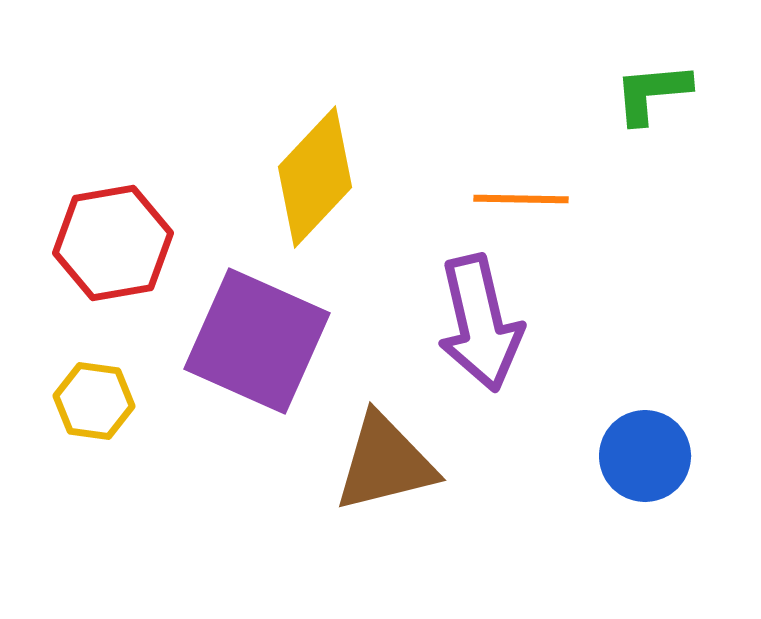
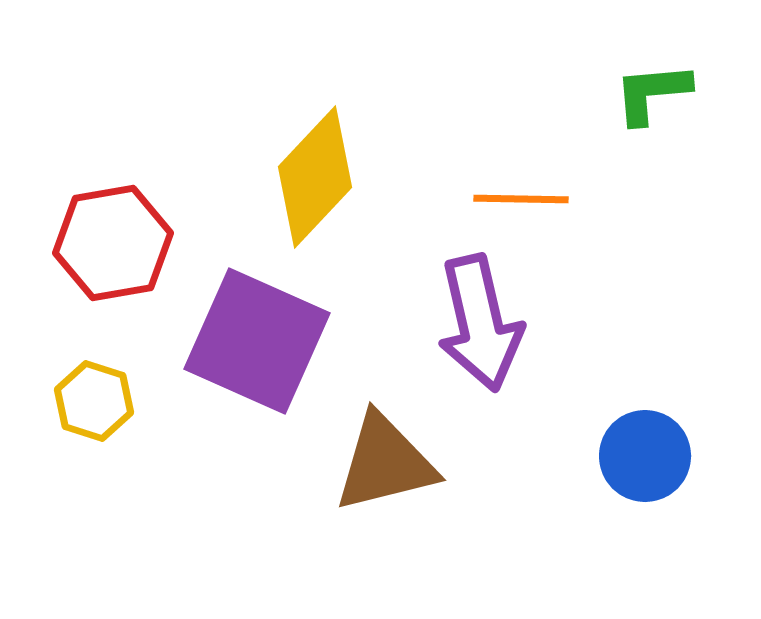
yellow hexagon: rotated 10 degrees clockwise
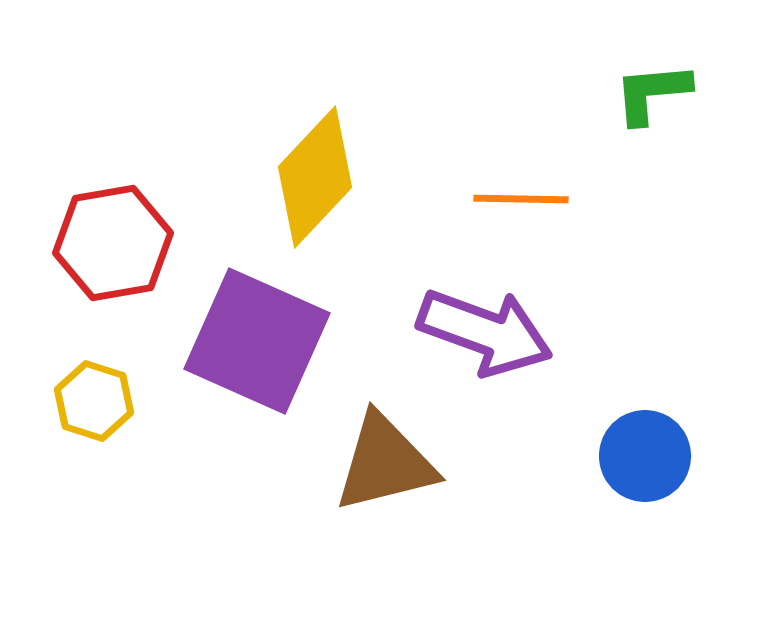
purple arrow: moved 5 px right, 9 px down; rotated 57 degrees counterclockwise
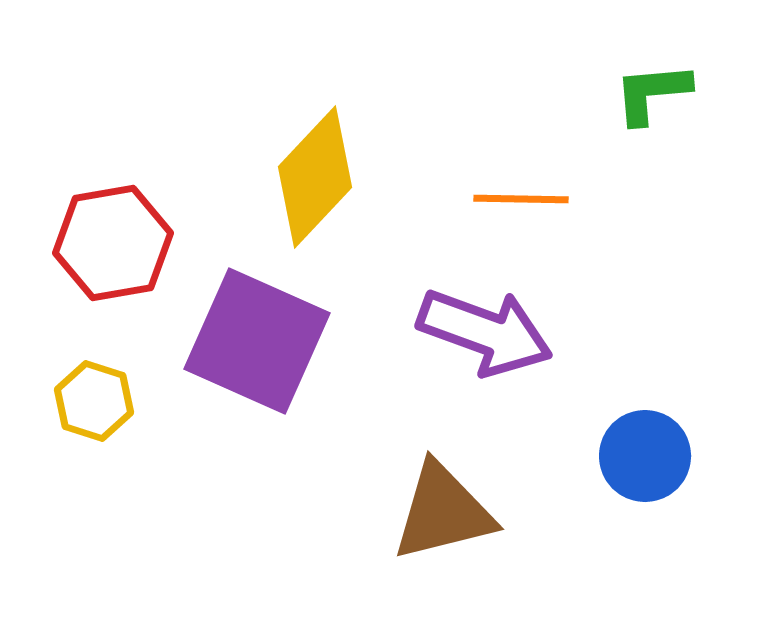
brown triangle: moved 58 px right, 49 px down
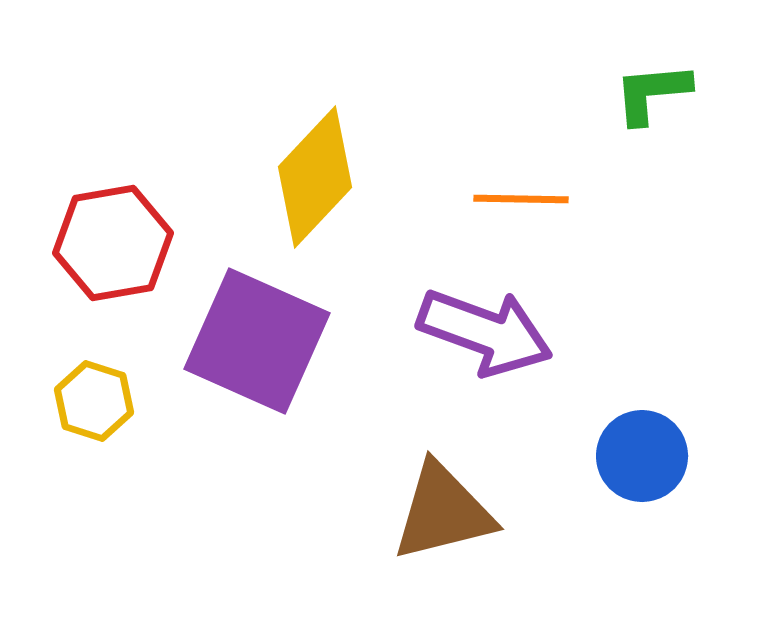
blue circle: moved 3 px left
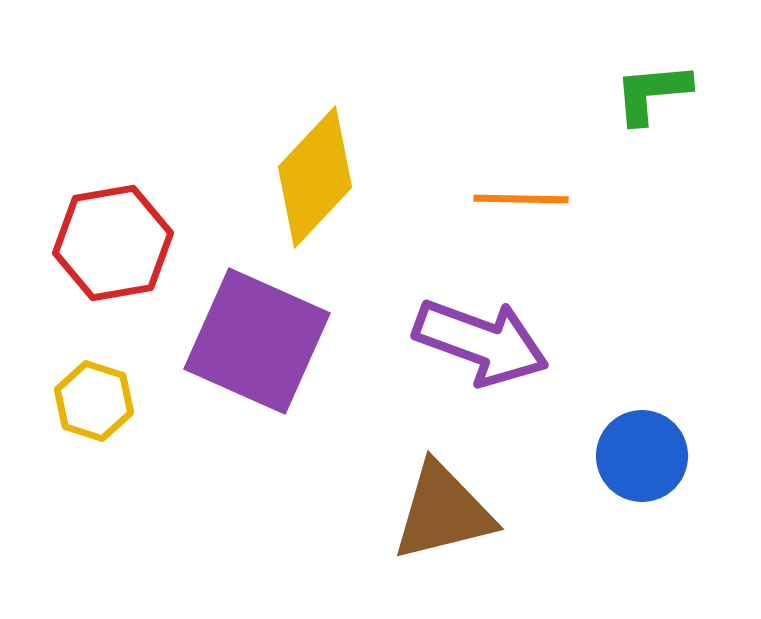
purple arrow: moved 4 px left, 10 px down
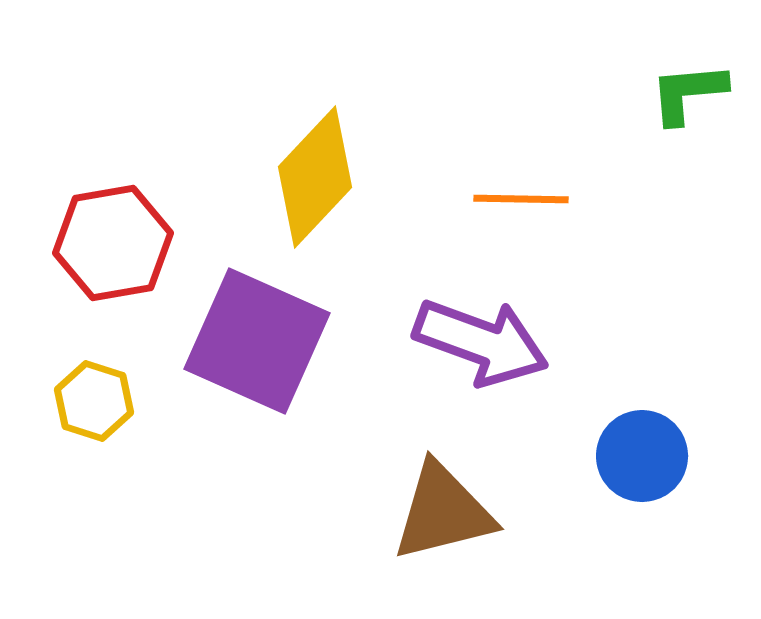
green L-shape: moved 36 px right
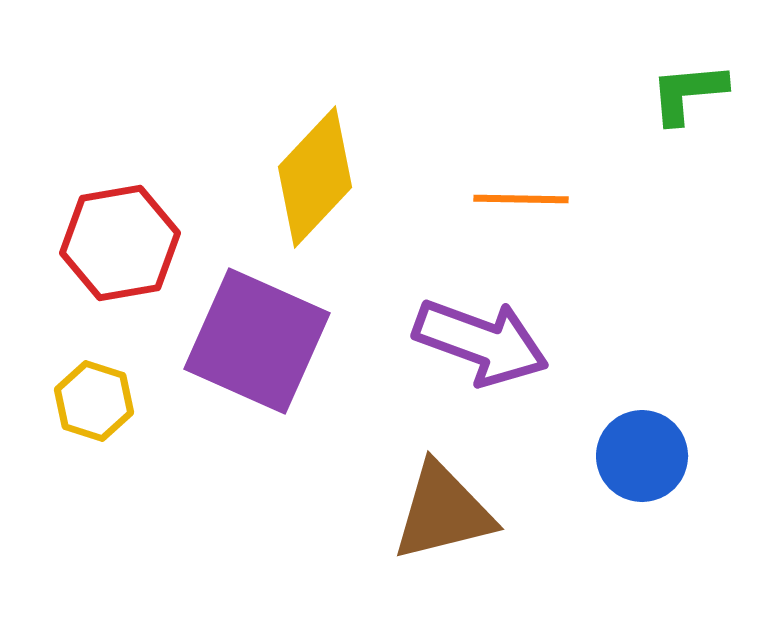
red hexagon: moved 7 px right
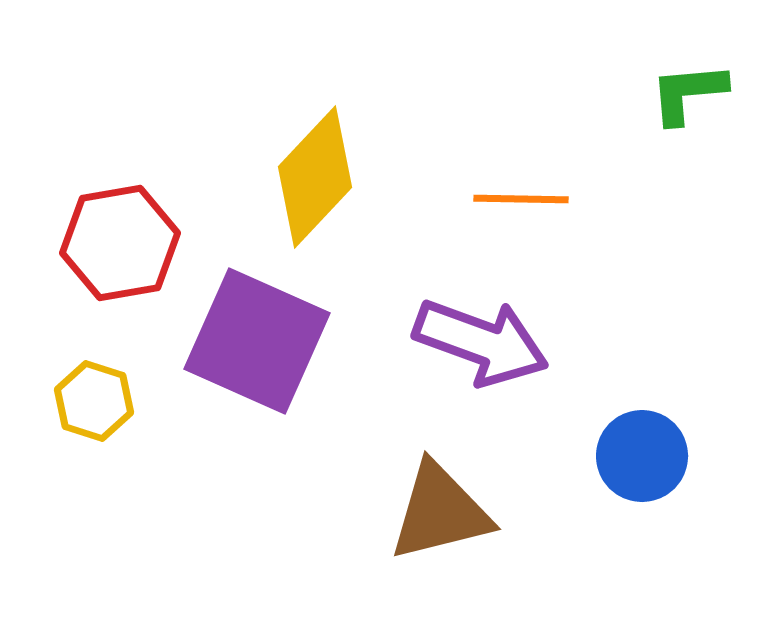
brown triangle: moved 3 px left
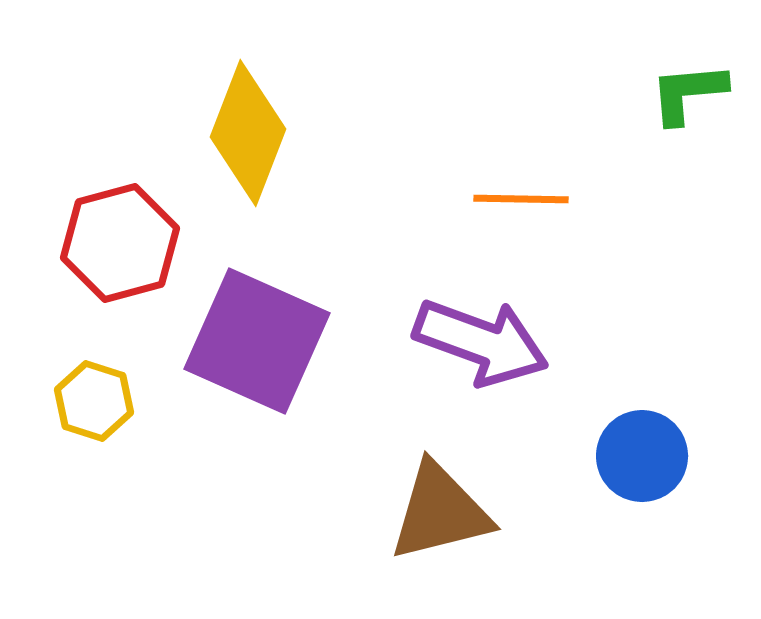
yellow diamond: moved 67 px left, 44 px up; rotated 22 degrees counterclockwise
red hexagon: rotated 5 degrees counterclockwise
